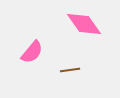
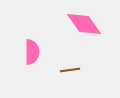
pink semicircle: rotated 40 degrees counterclockwise
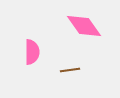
pink diamond: moved 2 px down
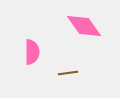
brown line: moved 2 px left, 3 px down
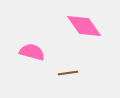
pink semicircle: rotated 75 degrees counterclockwise
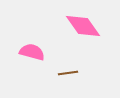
pink diamond: moved 1 px left
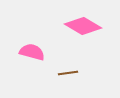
pink diamond: rotated 24 degrees counterclockwise
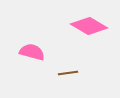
pink diamond: moved 6 px right
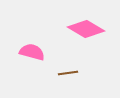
pink diamond: moved 3 px left, 3 px down
